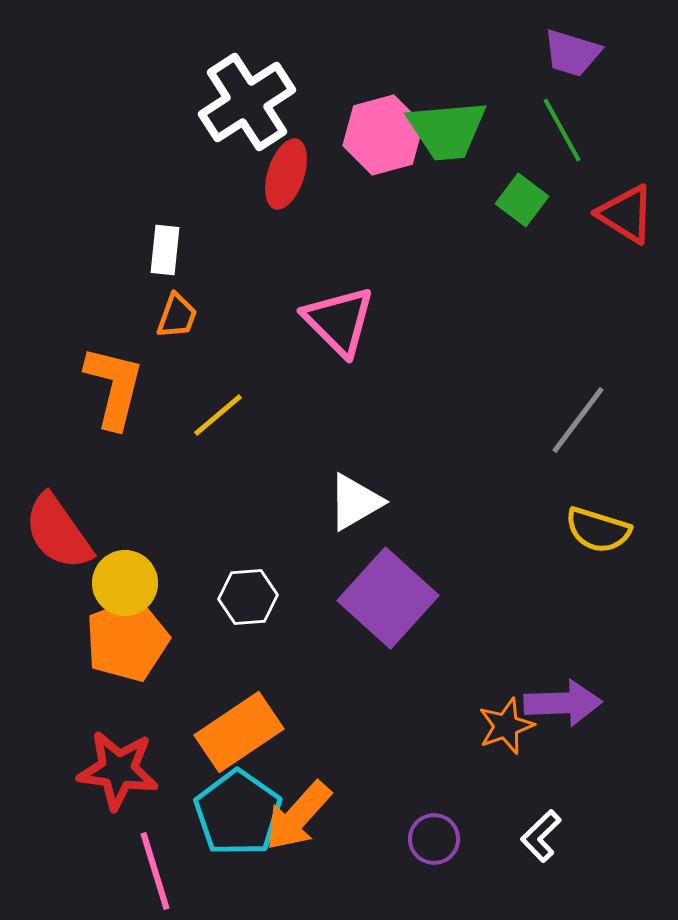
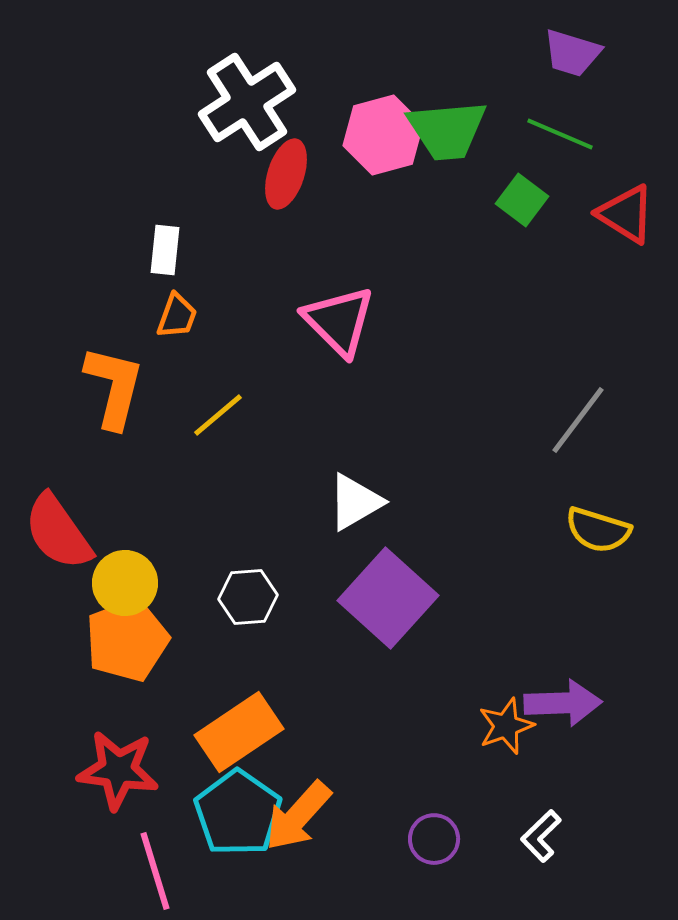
green line: moved 2 px left, 4 px down; rotated 38 degrees counterclockwise
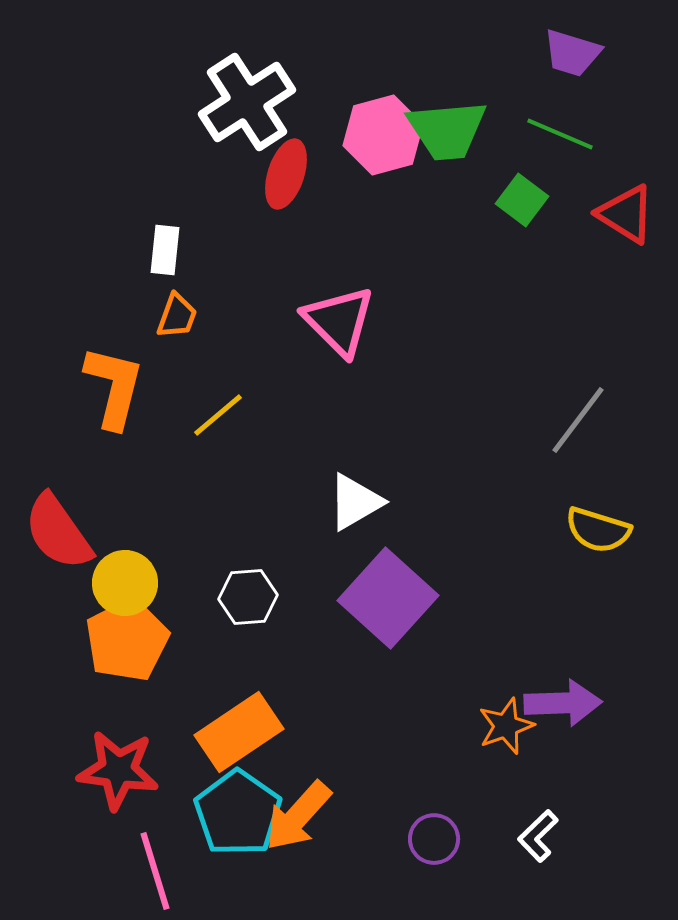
orange pentagon: rotated 6 degrees counterclockwise
white L-shape: moved 3 px left
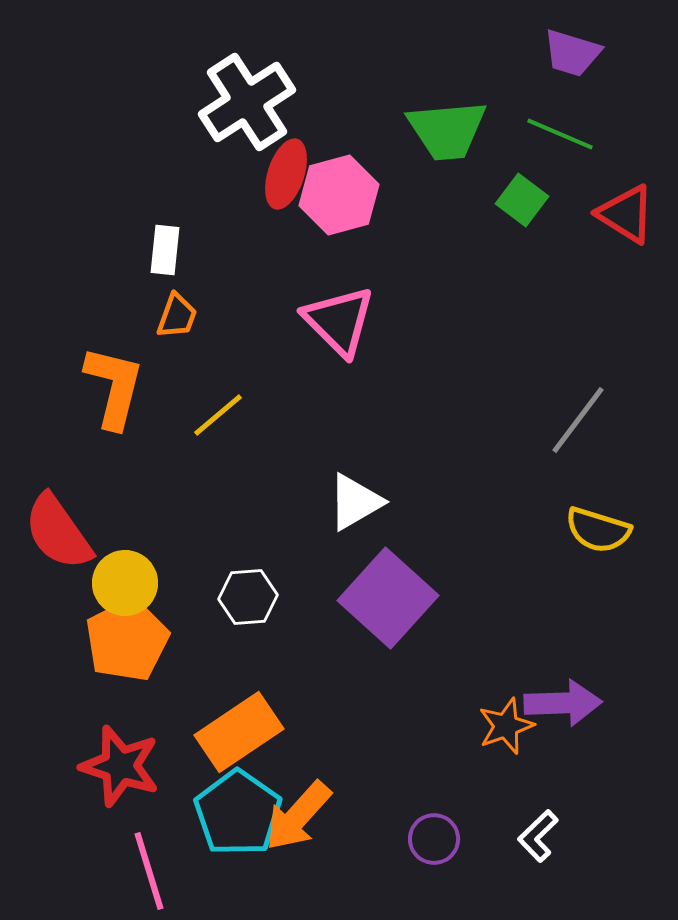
pink hexagon: moved 44 px left, 60 px down
red star: moved 2 px right, 4 px up; rotated 10 degrees clockwise
pink line: moved 6 px left
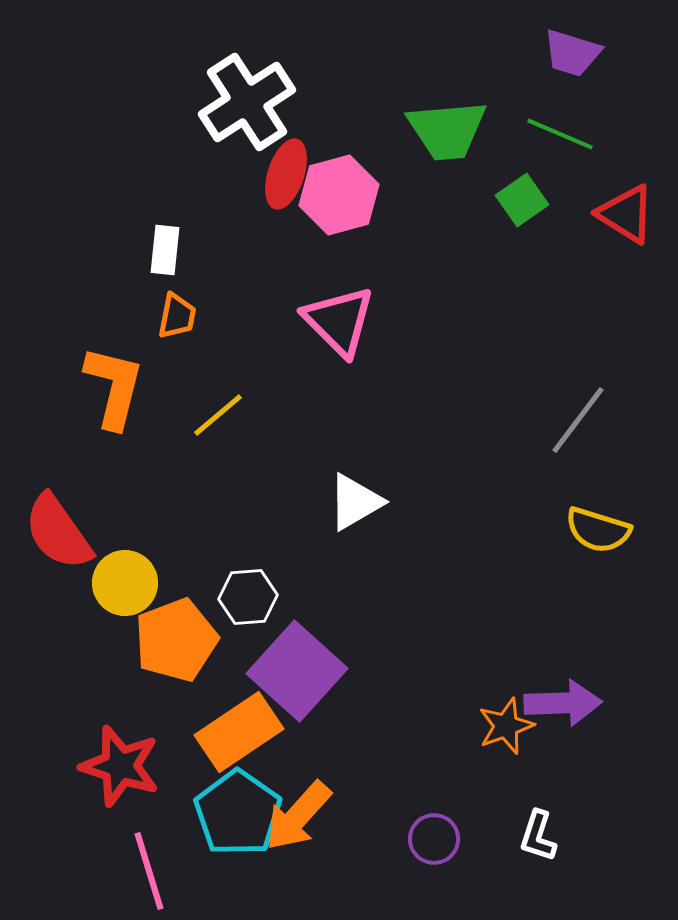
green square: rotated 18 degrees clockwise
orange trapezoid: rotated 9 degrees counterclockwise
purple square: moved 91 px left, 73 px down
orange pentagon: moved 49 px right; rotated 6 degrees clockwise
white L-shape: rotated 28 degrees counterclockwise
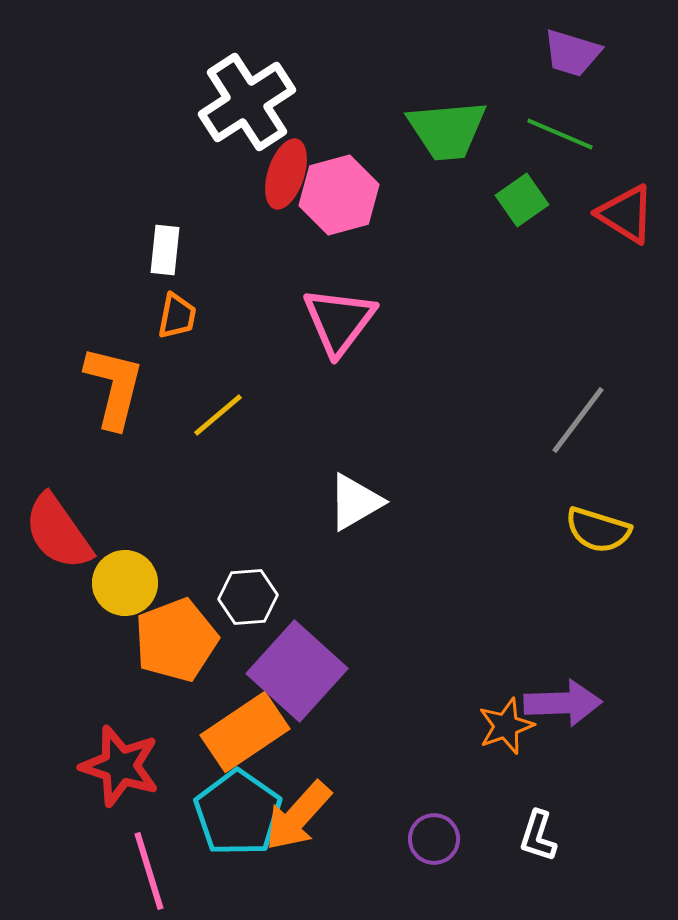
pink triangle: rotated 22 degrees clockwise
orange rectangle: moved 6 px right
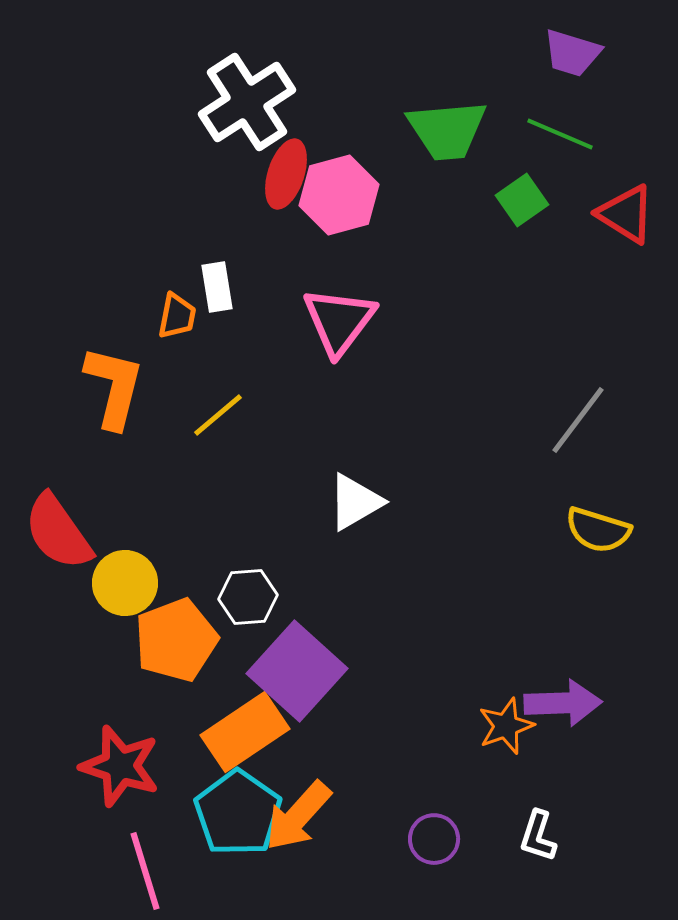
white rectangle: moved 52 px right, 37 px down; rotated 15 degrees counterclockwise
pink line: moved 4 px left
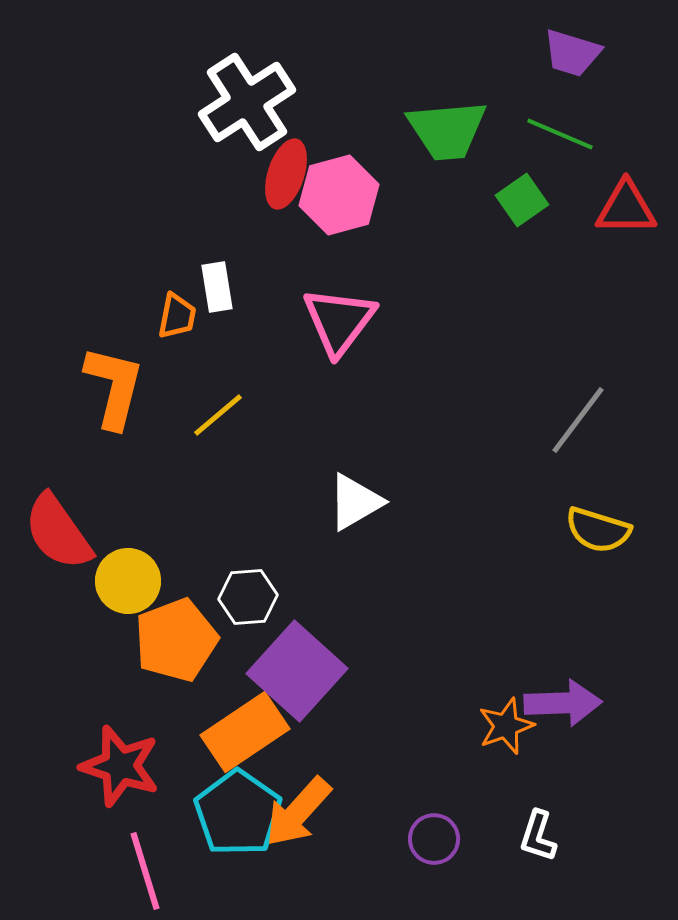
red triangle: moved 6 px up; rotated 32 degrees counterclockwise
yellow circle: moved 3 px right, 2 px up
orange arrow: moved 4 px up
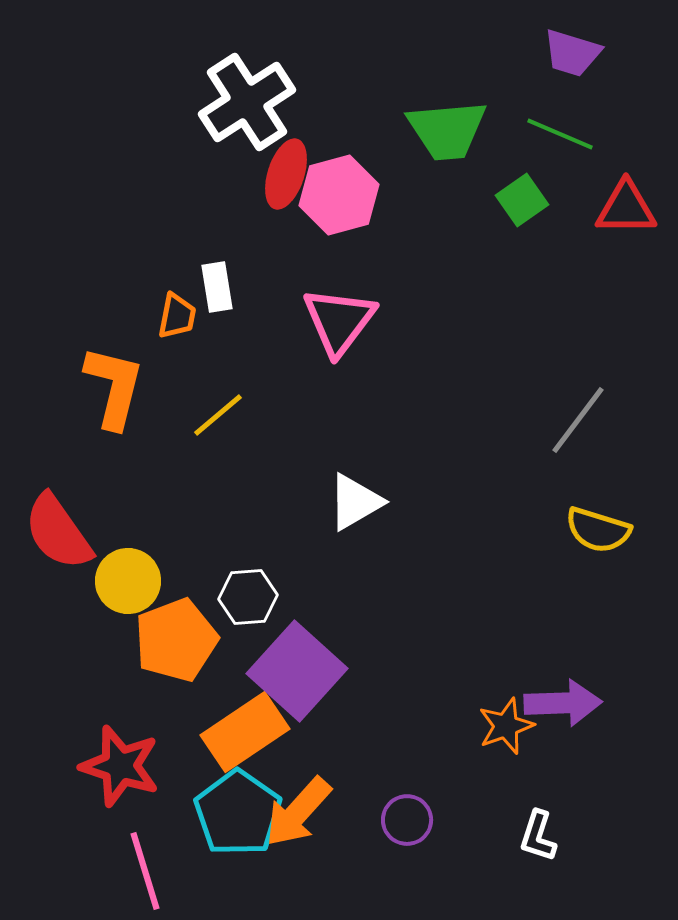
purple circle: moved 27 px left, 19 px up
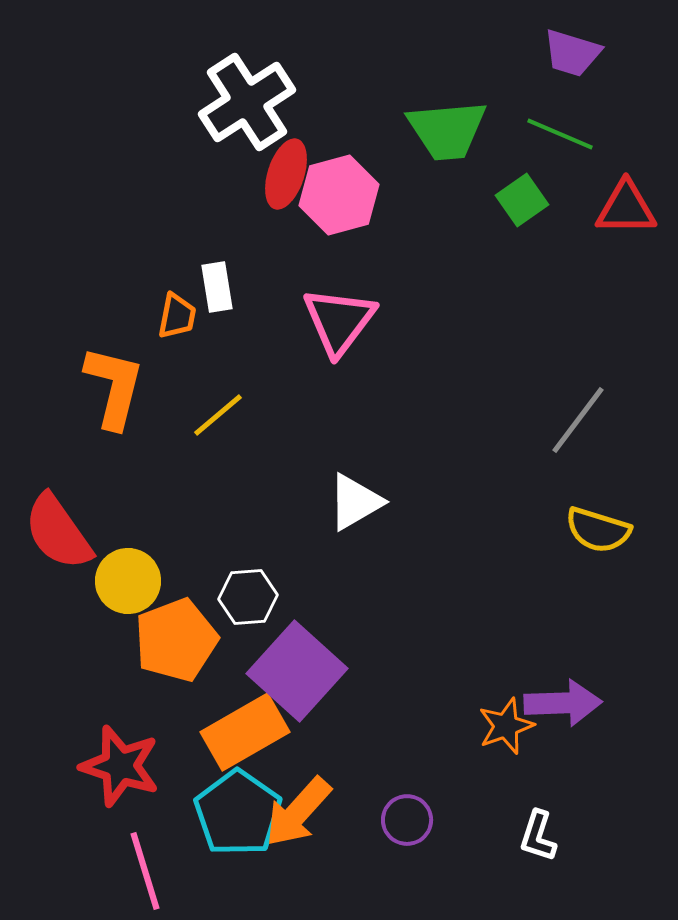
orange rectangle: rotated 4 degrees clockwise
